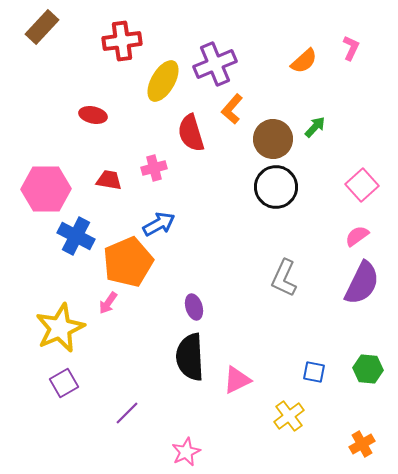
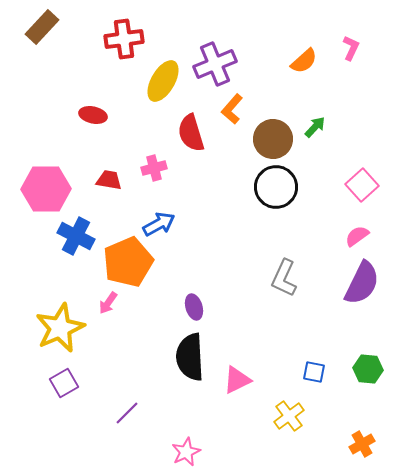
red cross: moved 2 px right, 2 px up
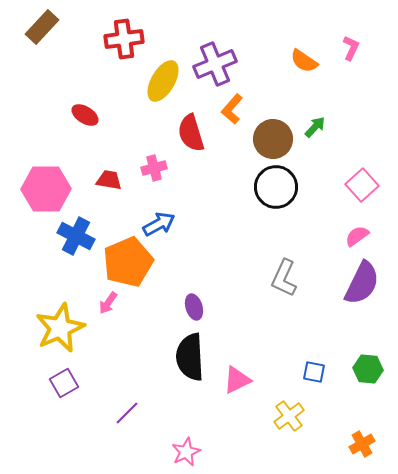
orange semicircle: rotated 76 degrees clockwise
red ellipse: moved 8 px left; rotated 20 degrees clockwise
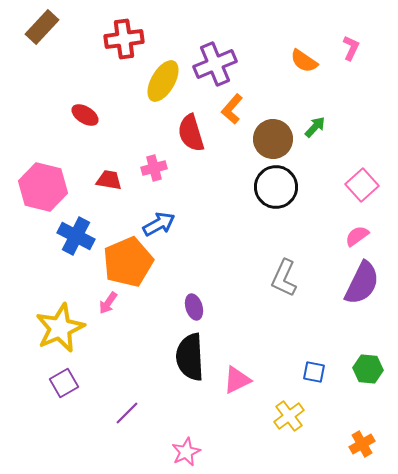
pink hexagon: moved 3 px left, 2 px up; rotated 15 degrees clockwise
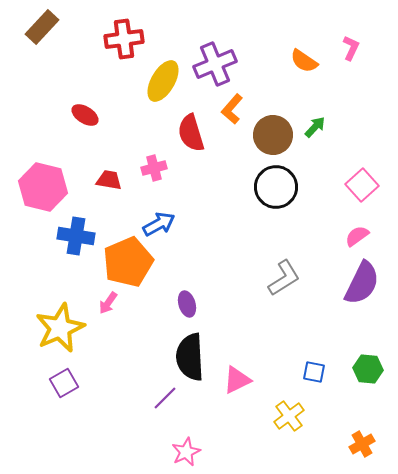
brown circle: moved 4 px up
blue cross: rotated 18 degrees counterclockwise
gray L-shape: rotated 147 degrees counterclockwise
purple ellipse: moved 7 px left, 3 px up
purple line: moved 38 px right, 15 px up
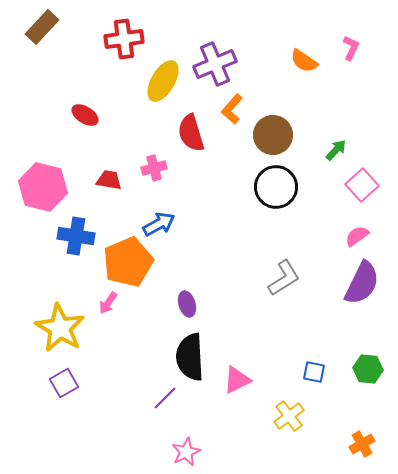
green arrow: moved 21 px right, 23 px down
yellow star: rotated 18 degrees counterclockwise
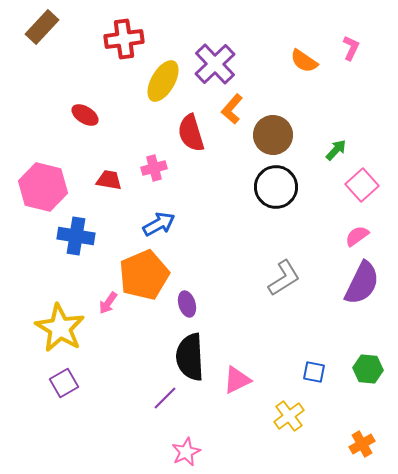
purple cross: rotated 21 degrees counterclockwise
orange pentagon: moved 16 px right, 13 px down
